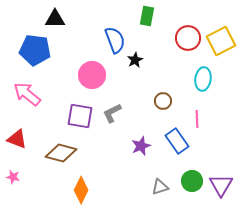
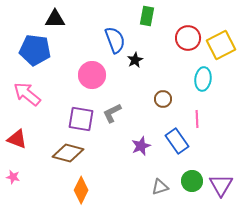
yellow square: moved 4 px down
brown circle: moved 2 px up
purple square: moved 1 px right, 3 px down
brown diamond: moved 7 px right
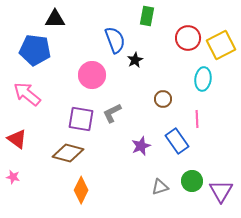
red triangle: rotated 15 degrees clockwise
purple triangle: moved 6 px down
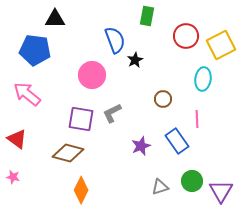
red circle: moved 2 px left, 2 px up
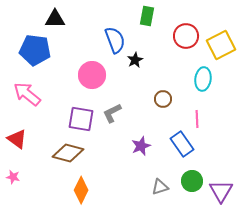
blue rectangle: moved 5 px right, 3 px down
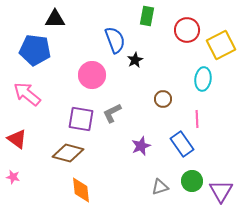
red circle: moved 1 px right, 6 px up
orange diamond: rotated 32 degrees counterclockwise
